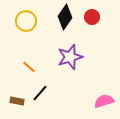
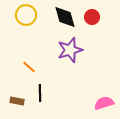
black diamond: rotated 50 degrees counterclockwise
yellow circle: moved 6 px up
purple star: moved 7 px up
black line: rotated 42 degrees counterclockwise
pink semicircle: moved 2 px down
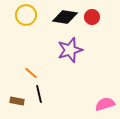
black diamond: rotated 65 degrees counterclockwise
orange line: moved 2 px right, 6 px down
black line: moved 1 px left, 1 px down; rotated 12 degrees counterclockwise
pink semicircle: moved 1 px right, 1 px down
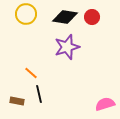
yellow circle: moved 1 px up
purple star: moved 3 px left, 3 px up
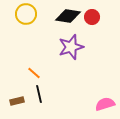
black diamond: moved 3 px right, 1 px up
purple star: moved 4 px right
orange line: moved 3 px right
brown rectangle: rotated 24 degrees counterclockwise
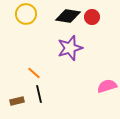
purple star: moved 1 px left, 1 px down
pink semicircle: moved 2 px right, 18 px up
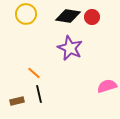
purple star: rotated 30 degrees counterclockwise
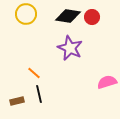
pink semicircle: moved 4 px up
